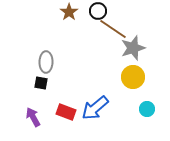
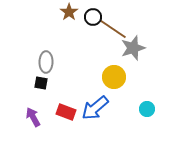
black circle: moved 5 px left, 6 px down
yellow circle: moved 19 px left
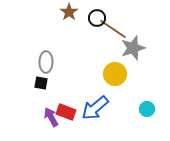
black circle: moved 4 px right, 1 px down
yellow circle: moved 1 px right, 3 px up
purple arrow: moved 18 px right
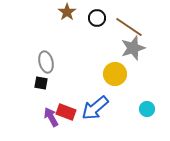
brown star: moved 2 px left
brown line: moved 16 px right, 2 px up
gray ellipse: rotated 15 degrees counterclockwise
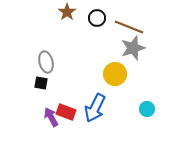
brown line: rotated 12 degrees counterclockwise
blue arrow: rotated 24 degrees counterclockwise
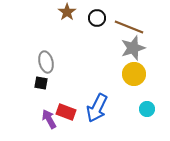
yellow circle: moved 19 px right
blue arrow: moved 2 px right
purple arrow: moved 2 px left, 2 px down
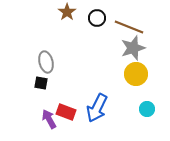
yellow circle: moved 2 px right
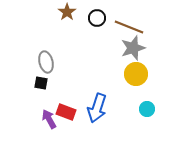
blue arrow: rotated 8 degrees counterclockwise
